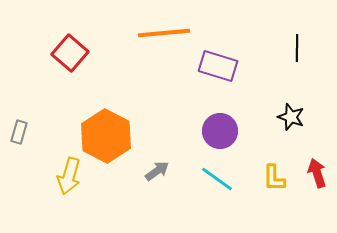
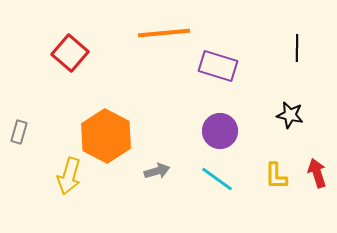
black star: moved 1 px left, 2 px up; rotated 8 degrees counterclockwise
gray arrow: rotated 20 degrees clockwise
yellow L-shape: moved 2 px right, 2 px up
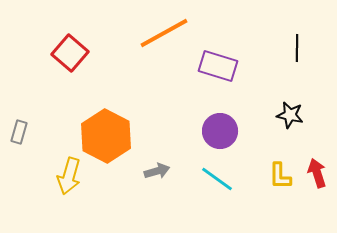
orange line: rotated 24 degrees counterclockwise
yellow L-shape: moved 4 px right
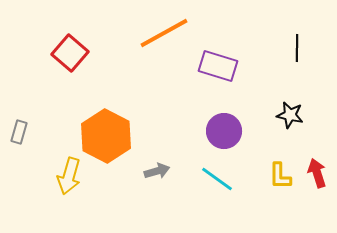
purple circle: moved 4 px right
